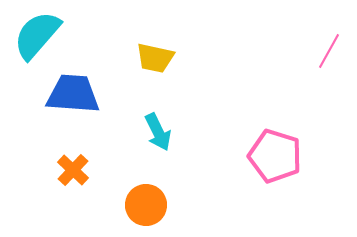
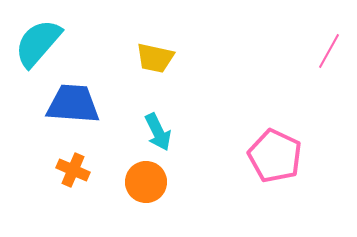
cyan semicircle: moved 1 px right, 8 px down
blue trapezoid: moved 10 px down
pink pentagon: rotated 8 degrees clockwise
orange cross: rotated 20 degrees counterclockwise
orange circle: moved 23 px up
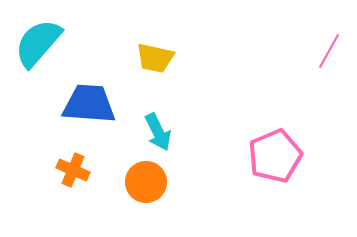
blue trapezoid: moved 16 px right
pink pentagon: rotated 24 degrees clockwise
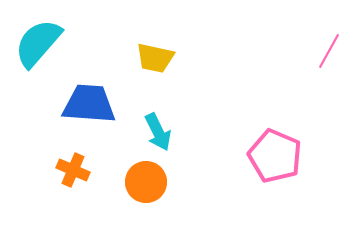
pink pentagon: rotated 26 degrees counterclockwise
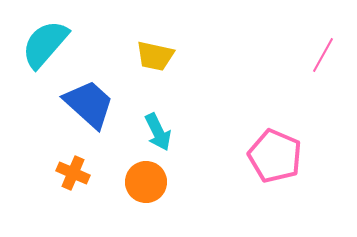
cyan semicircle: moved 7 px right, 1 px down
pink line: moved 6 px left, 4 px down
yellow trapezoid: moved 2 px up
blue trapezoid: rotated 38 degrees clockwise
orange cross: moved 3 px down
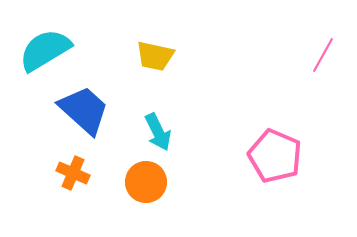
cyan semicircle: moved 6 px down; rotated 18 degrees clockwise
blue trapezoid: moved 5 px left, 6 px down
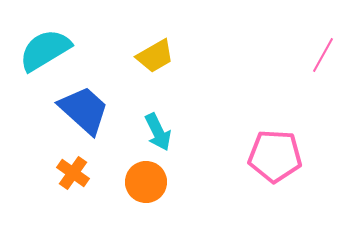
yellow trapezoid: rotated 42 degrees counterclockwise
pink pentagon: rotated 20 degrees counterclockwise
orange cross: rotated 12 degrees clockwise
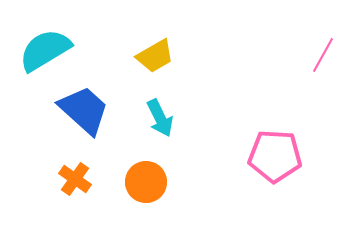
cyan arrow: moved 2 px right, 14 px up
orange cross: moved 2 px right, 6 px down
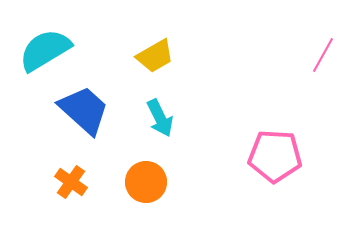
orange cross: moved 4 px left, 3 px down
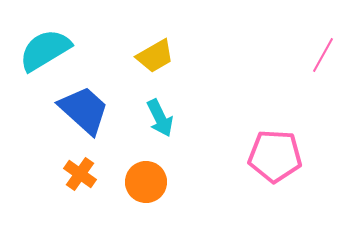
orange cross: moved 9 px right, 8 px up
